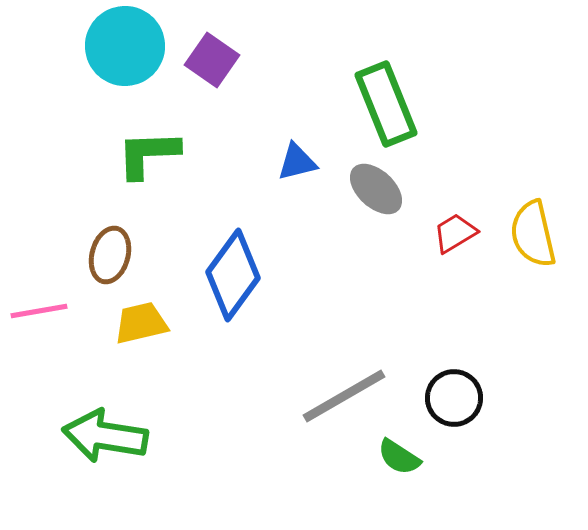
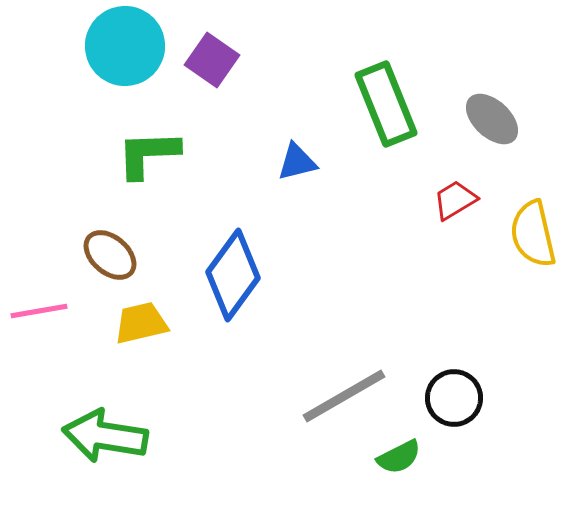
gray ellipse: moved 116 px right, 70 px up
red trapezoid: moved 33 px up
brown ellipse: rotated 64 degrees counterclockwise
green semicircle: rotated 60 degrees counterclockwise
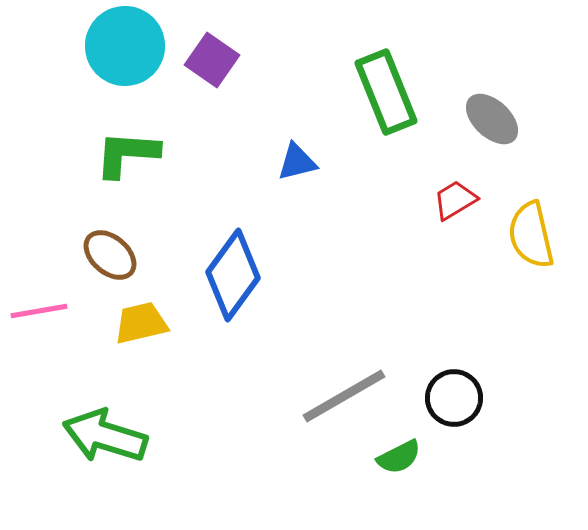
green rectangle: moved 12 px up
green L-shape: moved 21 px left; rotated 6 degrees clockwise
yellow semicircle: moved 2 px left, 1 px down
green arrow: rotated 8 degrees clockwise
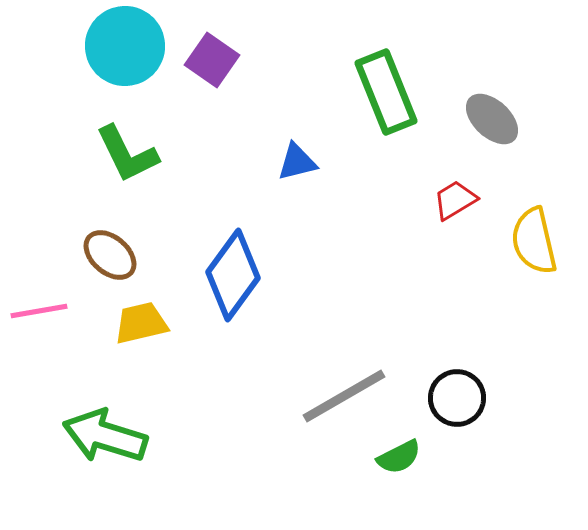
green L-shape: rotated 120 degrees counterclockwise
yellow semicircle: moved 3 px right, 6 px down
black circle: moved 3 px right
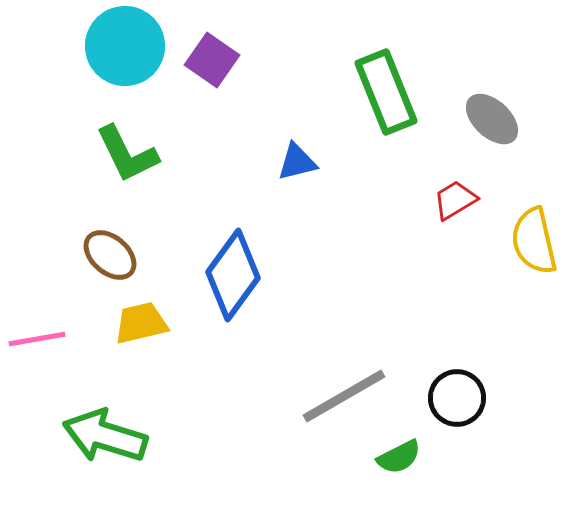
pink line: moved 2 px left, 28 px down
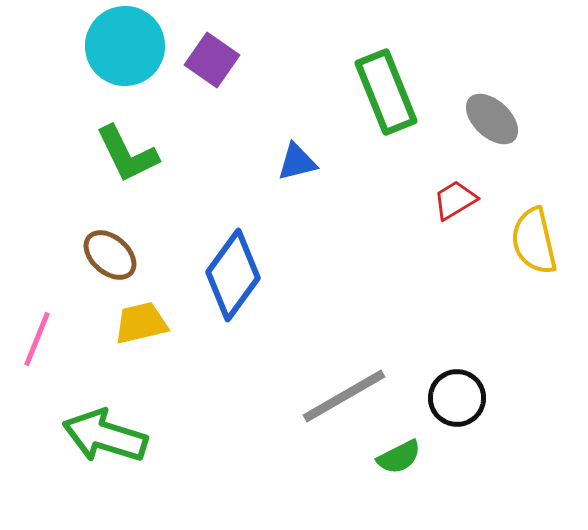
pink line: rotated 58 degrees counterclockwise
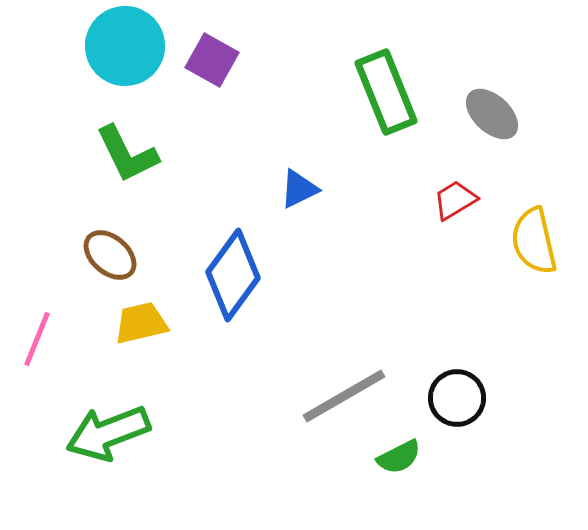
purple square: rotated 6 degrees counterclockwise
gray ellipse: moved 5 px up
blue triangle: moved 2 px right, 27 px down; rotated 12 degrees counterclockwise
green arrow: moved 3 px right, 3 px up; rotated 38 degrees counterclockwise
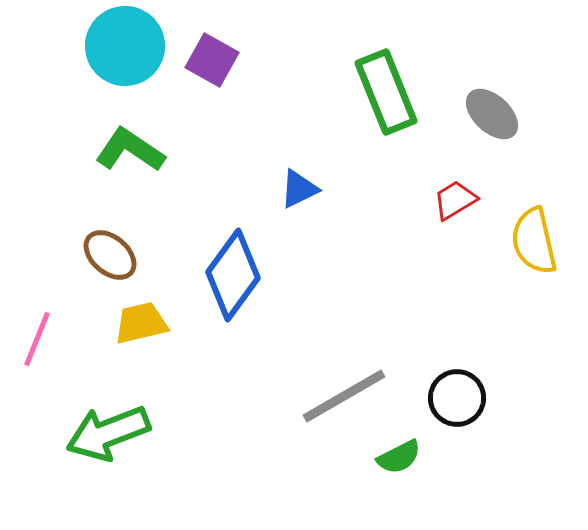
green L-shape: moved 3 px right, 4 px up; rotated 150 degrees clockwise
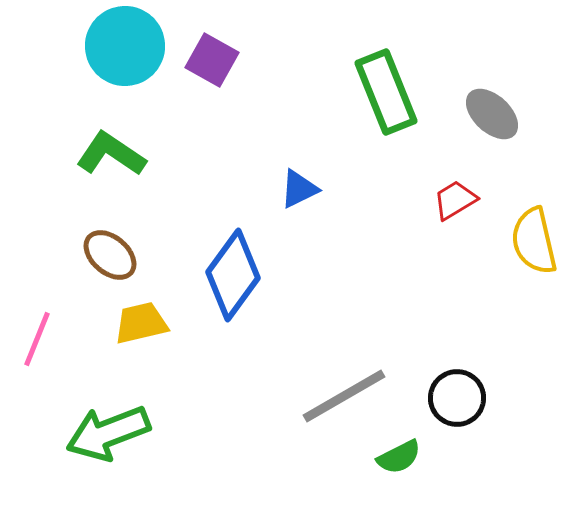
green L-shape: moved 19 px left, 4 px down
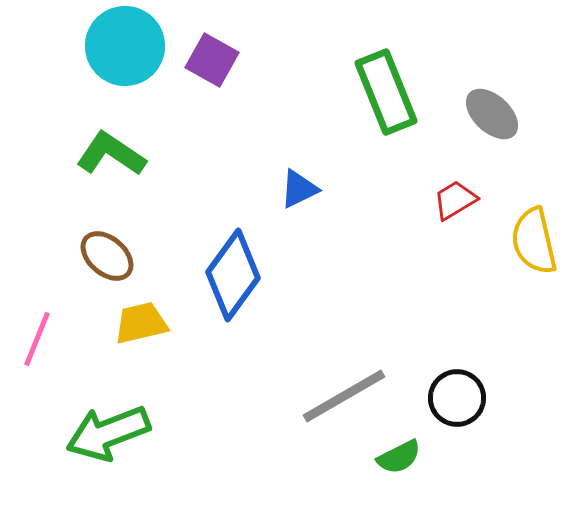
brown ellipse: moved 3 px left, 1 px down
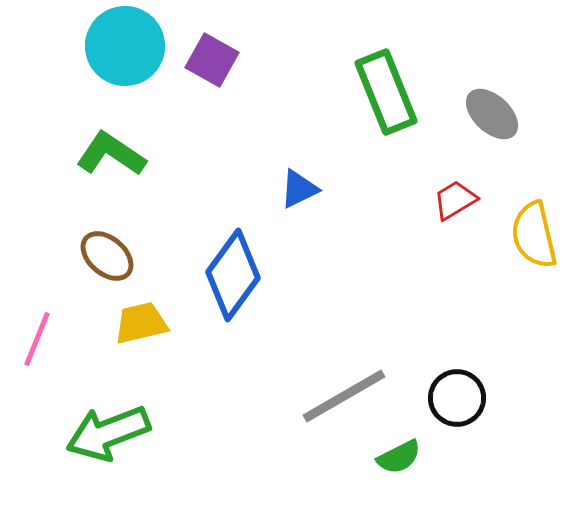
yellow semicircle: moved 6 px up
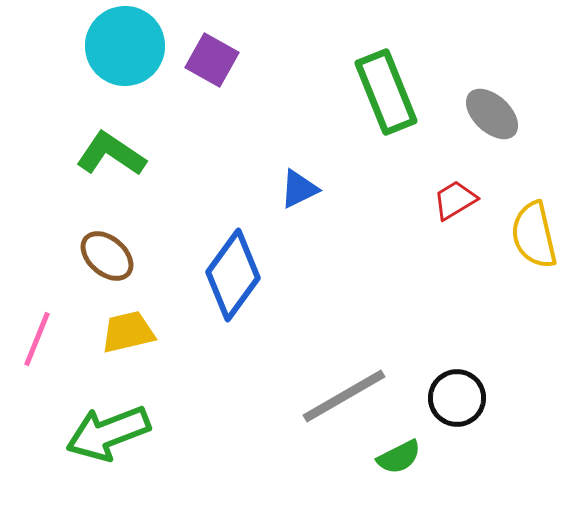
yellow trapezoid: moved 13 px left, 9 px down
